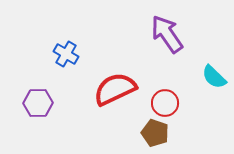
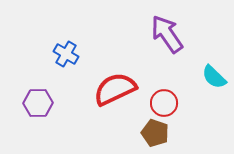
red circle: moved 1 px left
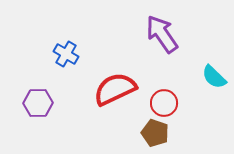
purple arrow: moved 5 px left
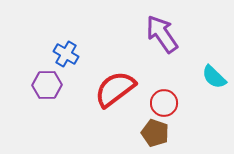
red semicircle: rotated 12 degrees counterclockwise
purple hexagon: moved 9 px right, 18 px up
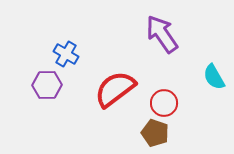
cyan semicircle: rotated 16 degrees clockwise
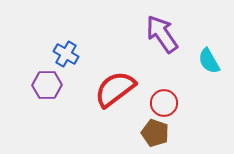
cyan semicircle: moved 5 px left, 16 px up
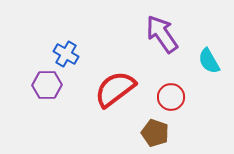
red circle: moved 7 px right, 6 px up
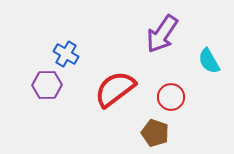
purple arrow: rotated 111 degrees counterclockwise
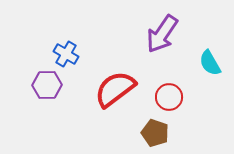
cyan semicircle: moved 1 px right, 2 px down
red circle: moved 2 px left
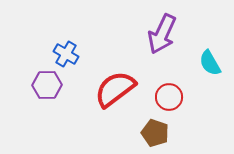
purple arrow: rotated 9 degrees counterclockwise
